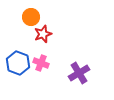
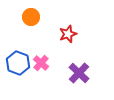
red star: moved 25 px right
pink cross: rotated 21 degrees clockwise
purple cross: rotated 15 degrees counterclockwise
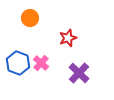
orange circle: moved 1 px left, 1 px down
red star: moved 4 px down
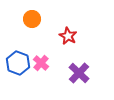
orange circle: moved 2 px right, 1 px down
red star: moved 2 px up; rotated 24 degrees counterclockwise
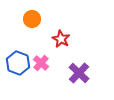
red star: moved 7 px left, 3 px down
